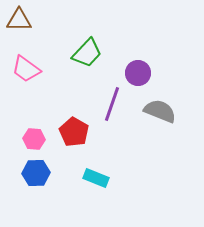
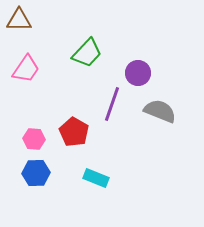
pink trapezoid: rotated 92 degrees counterclockwise
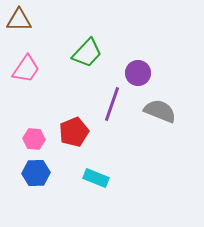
red pentagon: rotated 20 degrees clockwise
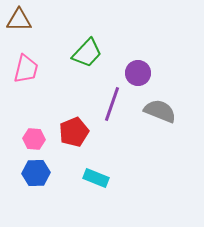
pink trapezoid: rotated 20 degrees counterclockwise
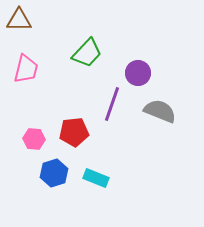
red pentagon: rotated 16 degrees clockwise
blue hexagon: moved 18 px right; rotated 16 degrees counterclockwise
